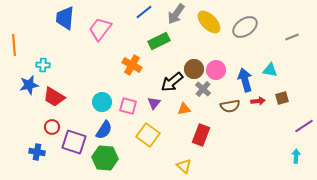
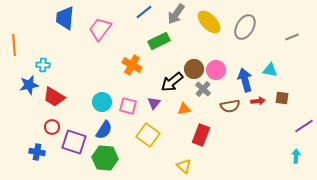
gray ellipse: rotated 25 degrees counterclockwise
brown square: rotated 24 degrees clockwise
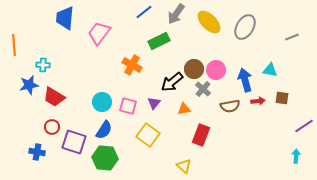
pink trapezoid: moved 1 px left, 4 px down
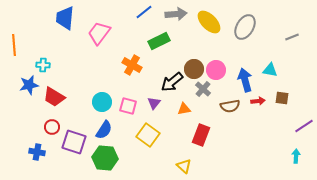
gray arrow: rotated 130 degrees counterclockwise
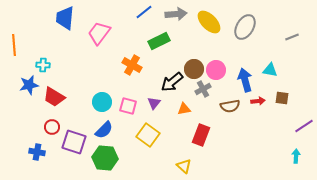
gray cross: rotated 21 degrees clockwise
blue semicircle: rotated 12 degrees clockwise
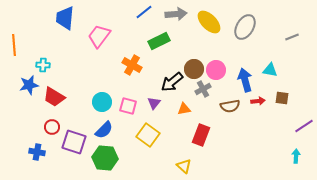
pink trapezoid: moved 3 px down
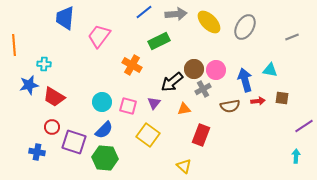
cyan cross: moved 1 px right, 1 px up
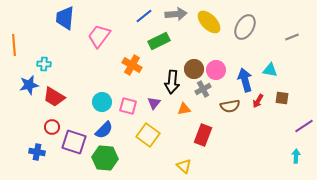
blue line: moved 4 px down
black arrow: rotated 45 degrees counterclockwise
red arrow: rotated 128 degrees clockwise
red rectangle: moved 2 px right
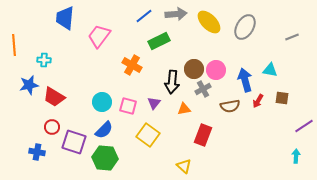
cyan cross: moved 4 px up
